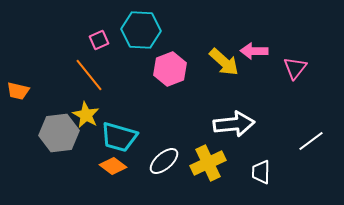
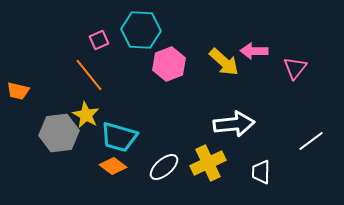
pink hexagon: moved 1 px left, 5 px up
white ellipse: moved 6 px down
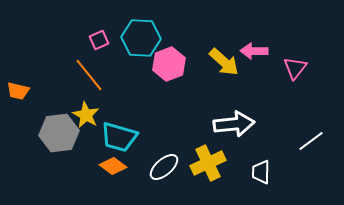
cyan hexagon: moved 8 px down
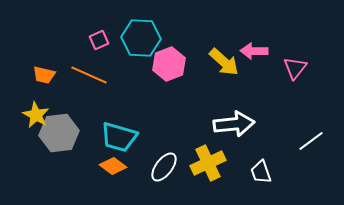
orange line: rotated 27 degrees counterclockwise
orange trapezoid: moved 26 px right, 16 px up
yellow star: moved 50 px left
white ellipse: rotated 12 degrees counterclockwise
white trapezoid: rotated 20 degrees counterclockwise
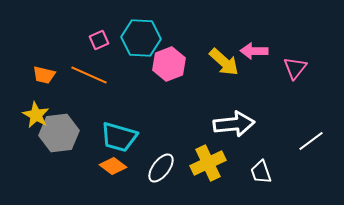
white ellipse: moved 3 px left, 1 px down
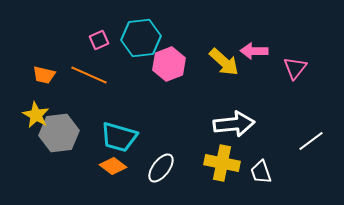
cyan hexagon: rotated 9 degrees counterclockwise
yellow cross: moved 14 px right; rotated 36 degrees clockwise
